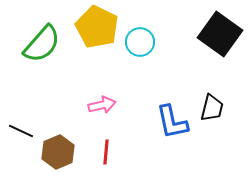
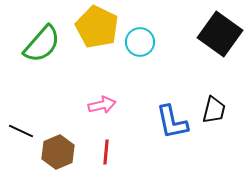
black trapezoid: moved 2 px right, 2 px down
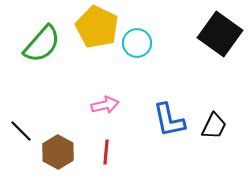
cyan circle: moved 3 px left, 1 px down
pink arrow: moved 3 px right
black trapezoid: moved 16 px down; rotated 12 degrees clockwise
blue L-shape: moved 3 px left, 2 px up
black line: rotated 20 degrees clockwise
brown hexagon: rotated 8 degrees counterclockwise
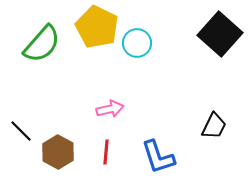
black square: rotated 6 degrees clockwise
pink arrow: moved 5 px right, 4 px down
blue L-shape: moved 11 px left, 37 px down; rotated 6 degrees counterclockwise
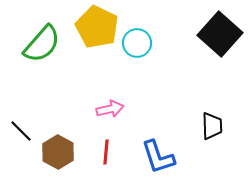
black trapezoid: moved 2 px left; rotated 28 degrees counterclockwise
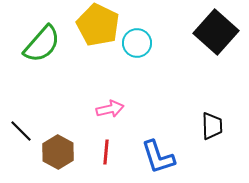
yellow pentagon: moved 1 px right, 2 px up
black square: moved 4 px left, 2 px up
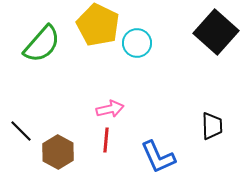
red line: moved 12 px up
blue L-shape: rotated 6 degrees counterclockwise
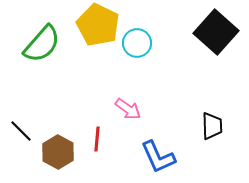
pink arrow: moved 18 px right; rotated 48 degrees clockwise
red line: moved 9 px left, 1 px up
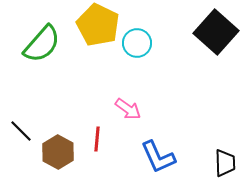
black trapezoid: moved 13 px right, 37 px down
